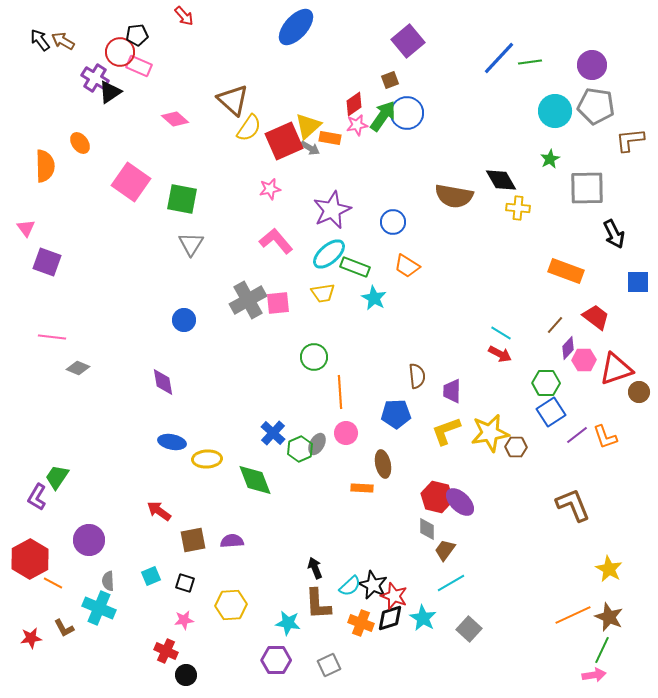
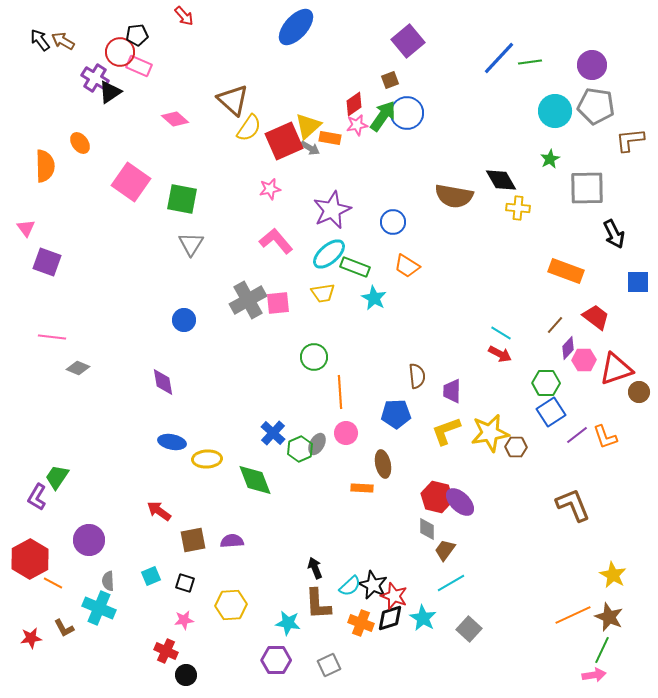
yellow star at (609, 569): moved 4 px right, 6 px down
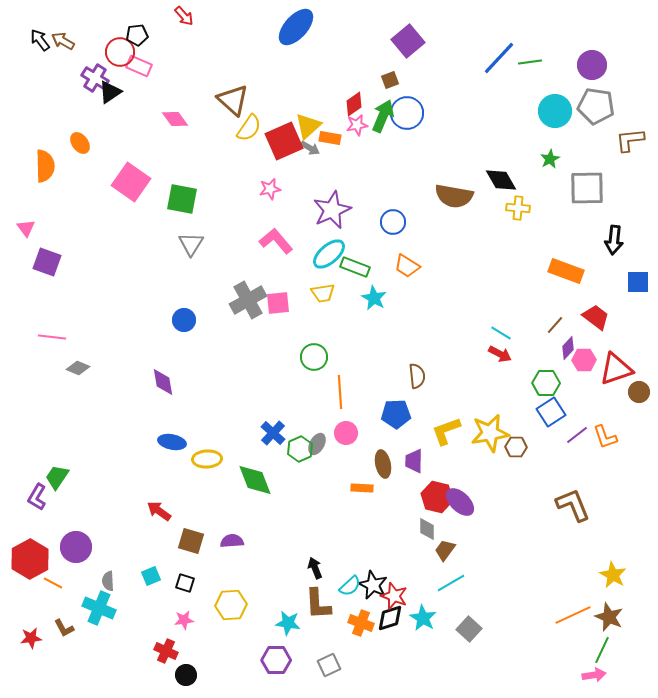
green arrow at (383, 116): rotated 12 degrees counterclockwise
pink diamond at (175, 119): rotated 12 degrees clockwise
black arrow at (614, 234): moved 6 px down; rotated 32 degrees clockwise
purple trapezoid at (452, 391): moved 38 px left, 70 px down
purple circle at (89, 540): moved 13 px left, 7 px down
brown square at (193, 540): moved 2 px left, 1 px down; rotated 28 degrees clockwise
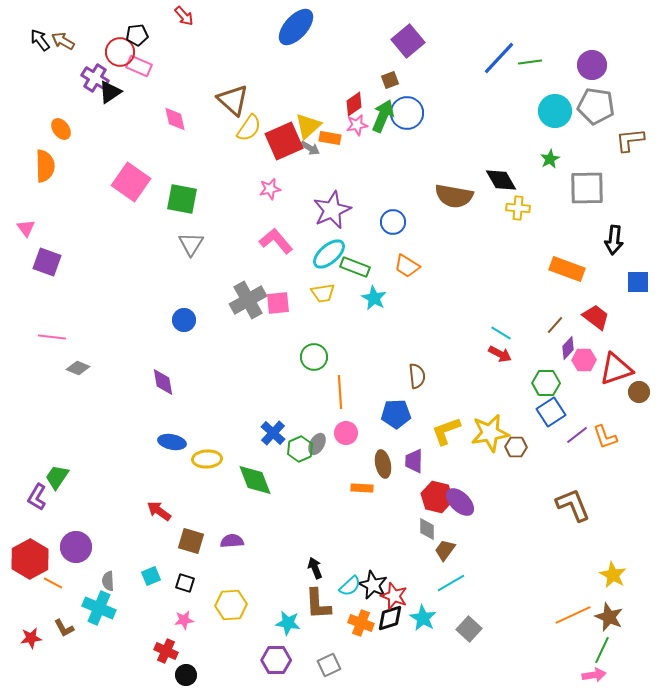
pink diamond at (175, 119): rotated 24 degrees clockwise
orange ellipse at (80, 143): moved 19 px left, 14 px up
orange rectangle at (566, 271): moved 1 px right, 2 px up
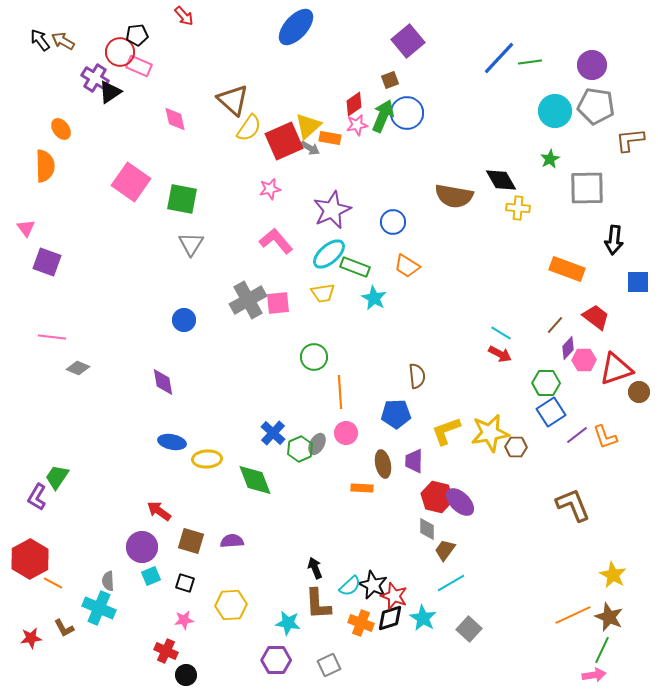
purple circle at (76, 547): moved 66 px right
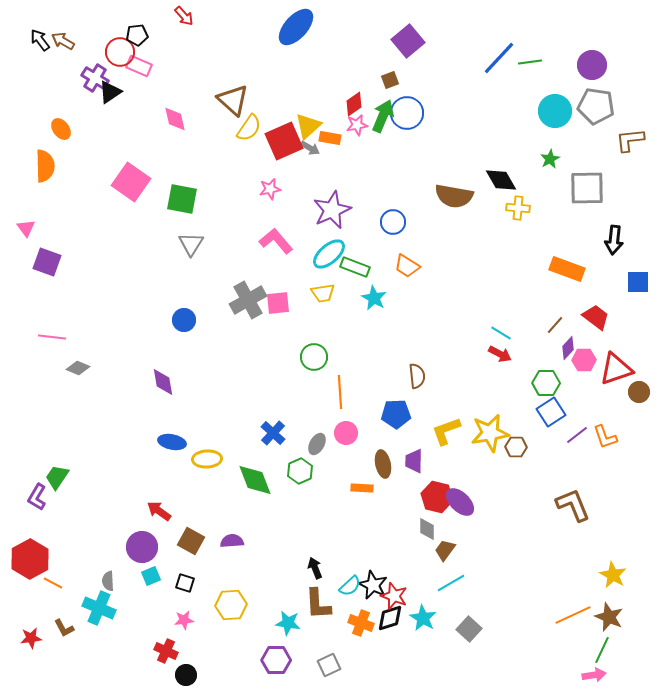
green hexagon at (300, 449): moved 22 px down
brown square at (191, 541): rotated 12 degrees clockwise
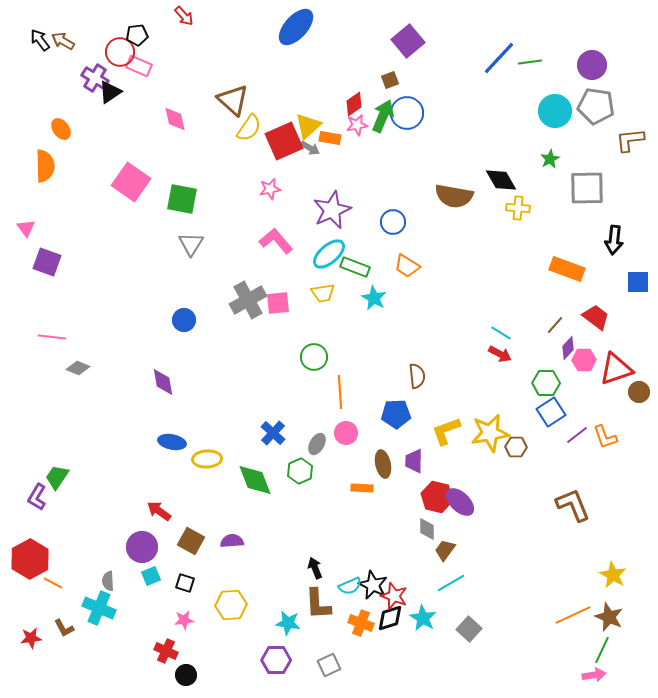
cyan semicircle at (350, 586): rotated 20 degrees clockwise
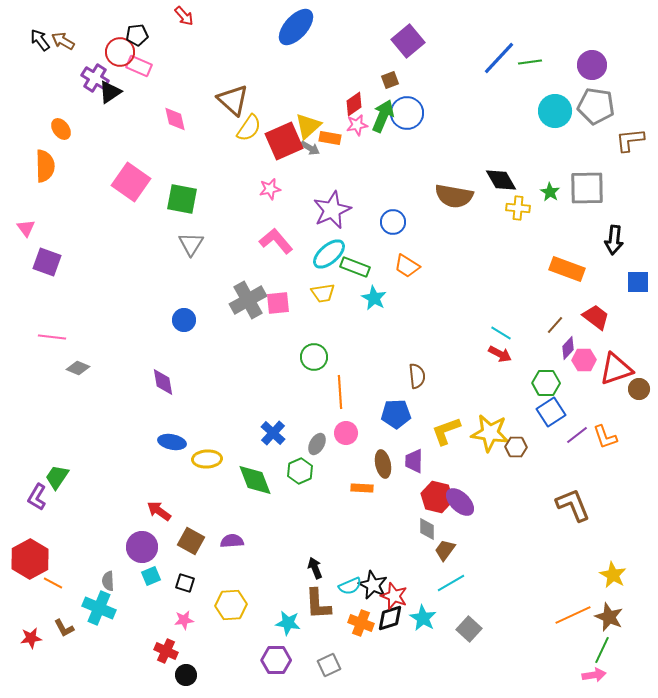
green star at (550, 159): moved 33 px down; rotated 12 degrees counterclockwise
brown circle at (639, 392): moved 3 px up
yellow star at (490, 433): rotated 18 degrees clockwise
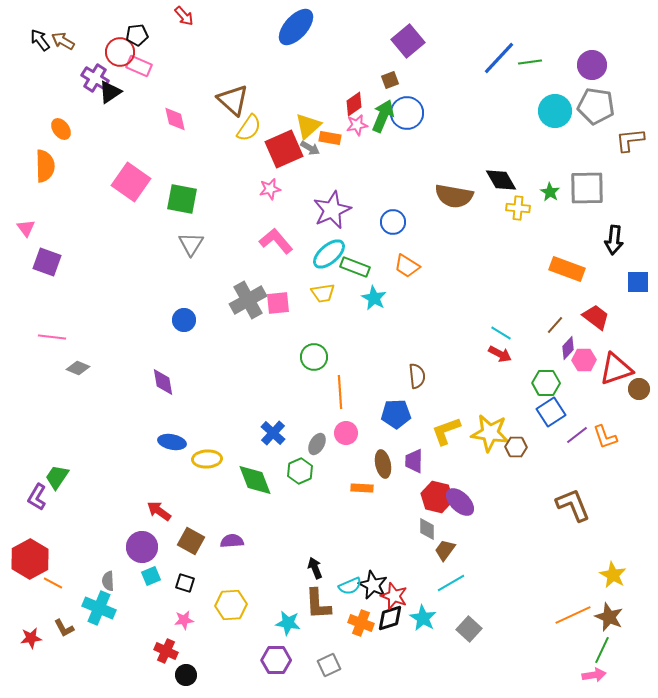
red square at (284, 141): moved 8 px down
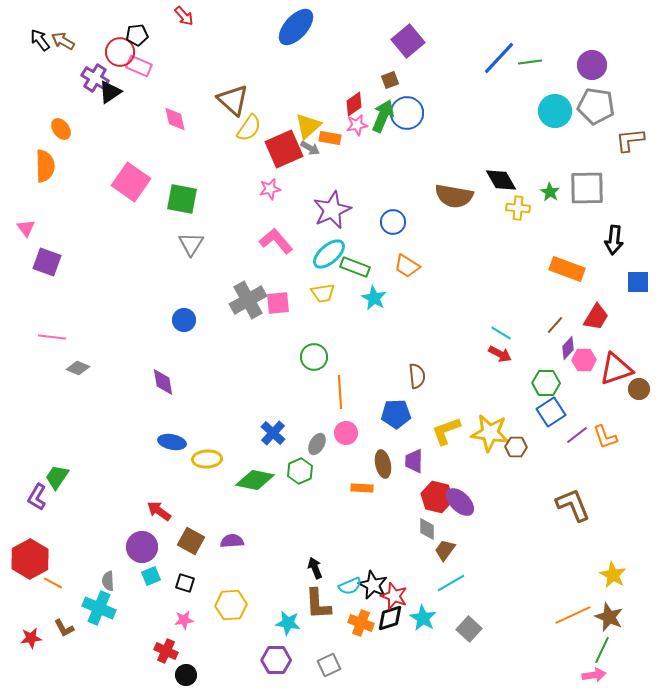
red trapezoid at (596, 317): rotated 84 degrees clockwise
green diamond at (255, 480): rotated 57 degrees counterclockwise
